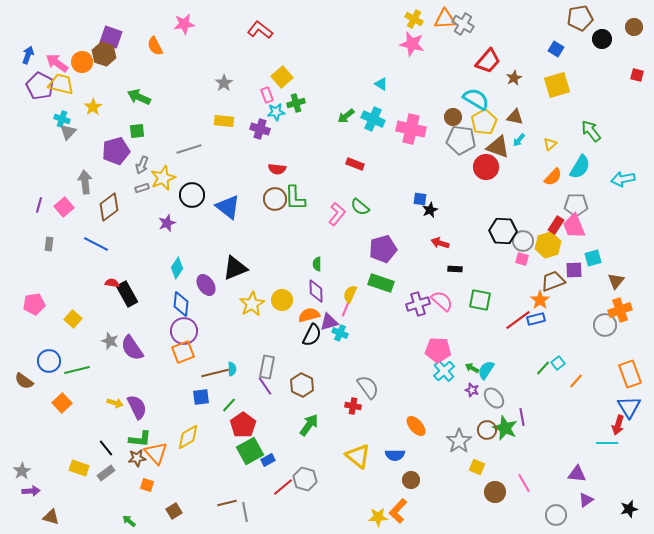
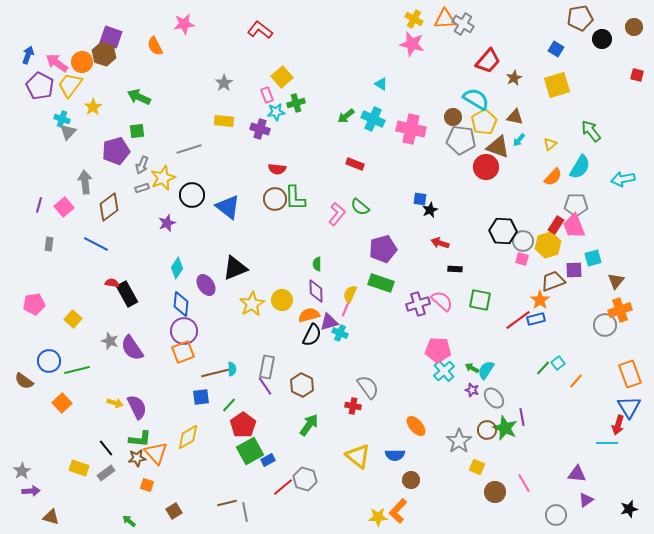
yellow trapezoid at (61, 84): moved 9 px right, 1 px down; rotated 68 degrees counterclockwise
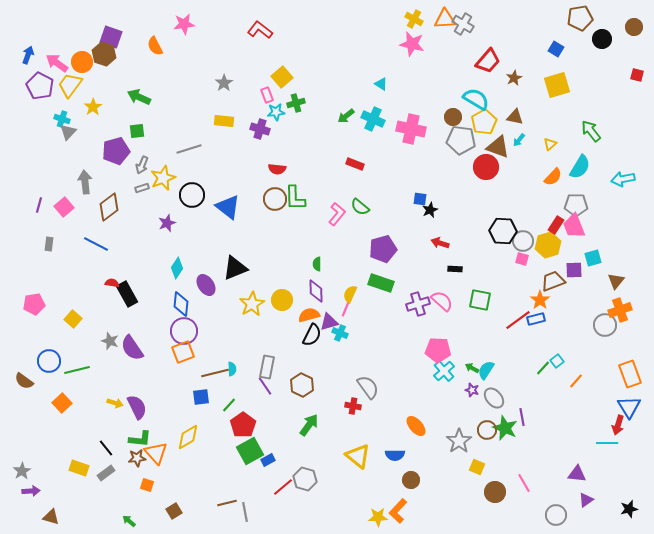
cyan square at (558, 363): moved 1 px left, 2 px up
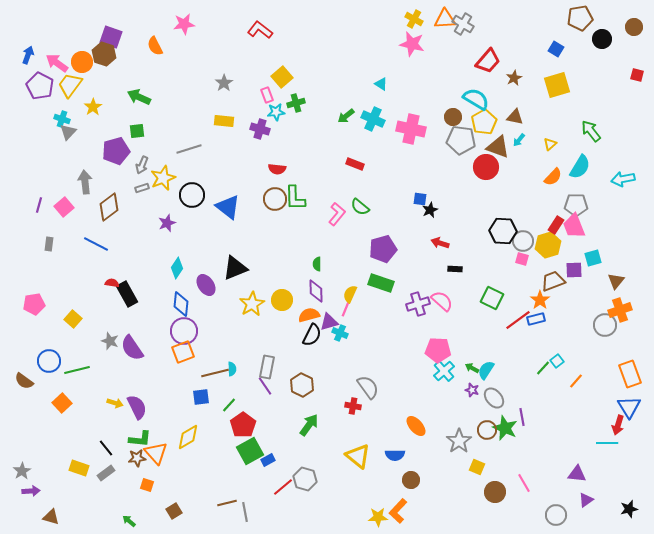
green square at (480, 300): moved 12 px right, 2 px up; rotated 15 degrees clockwise
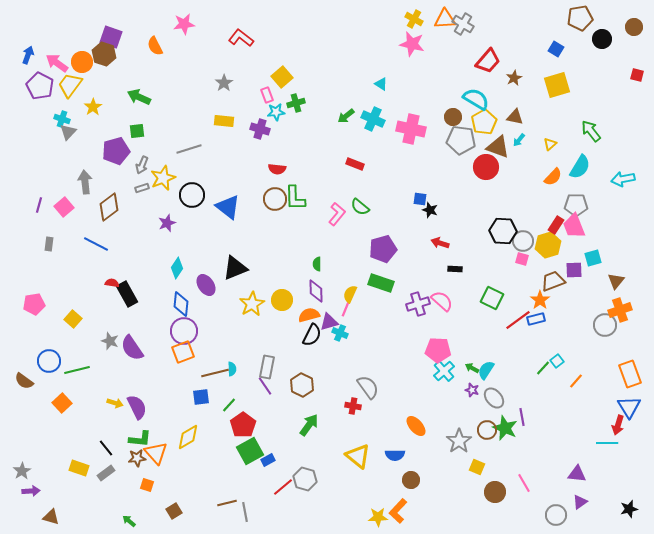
red L-shape at (260, 30): moved 19 px left, 8 px down
black star at (430, 210): rotated 28 degrees counterclockwise
purple triangle at (586, 500): moved 6 px left, 2 px down
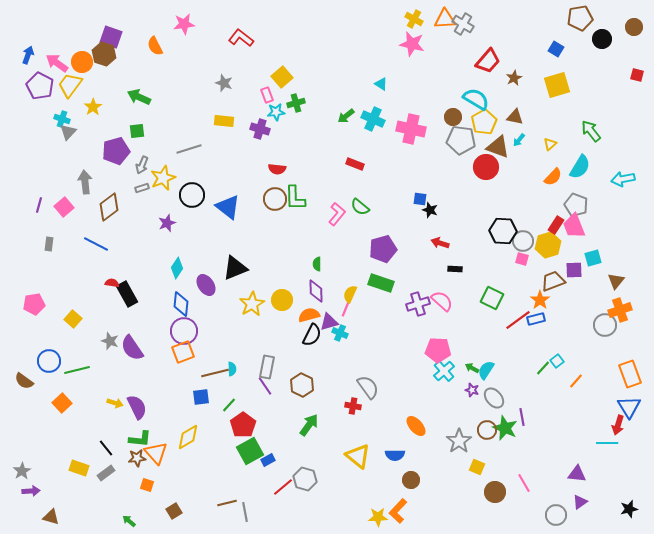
gray star at (224, 83): rotated 18 degrees counterclockwise
gray pentagon at (576, 205): rotated 20 degrees clockwise
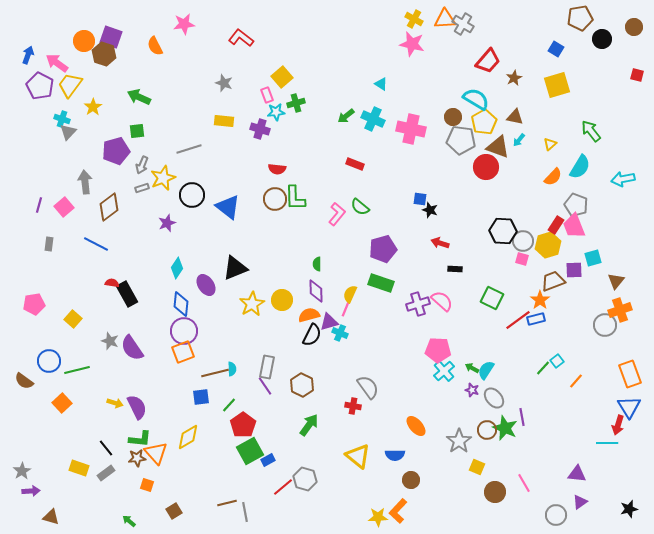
orange circle at (82, 62): moved 2 px right, 21 px up
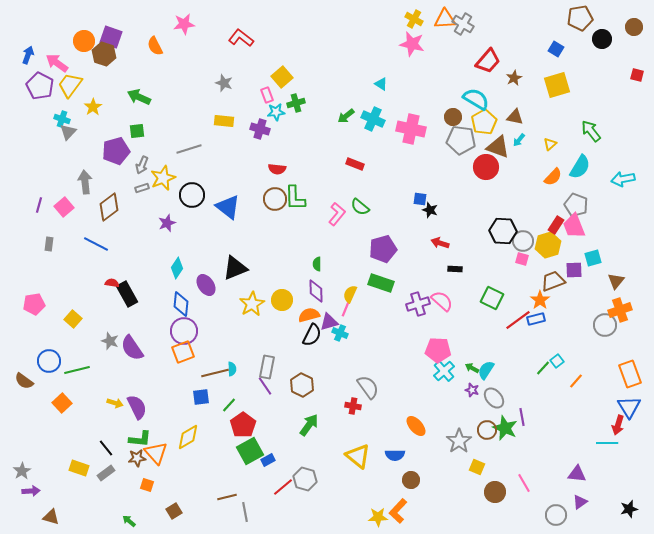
brown line at (227, 503): moved 6 px up
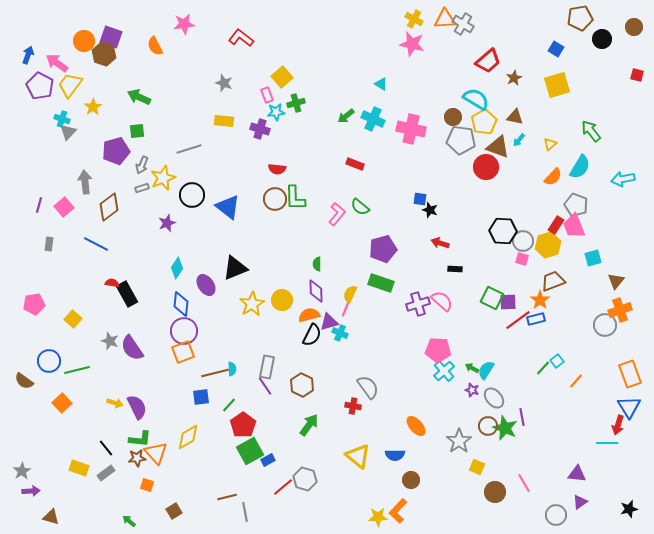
red trapezoid at (488, 61): rotated 8 degrees clockwise
purple square at (574, 270): moved 66 px left, 32 px down
brown circle at (487, 430): moved 1 px right, 4 px up
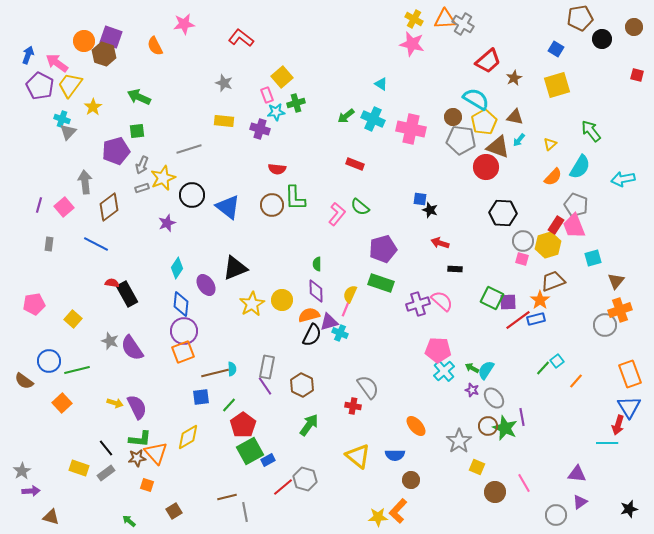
brown circle at (275, 199): moved 3 px left, 6 px down
black hexagon at (503, 231): moved 18 px up
